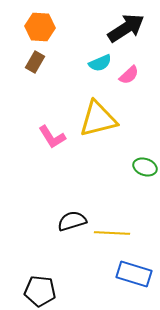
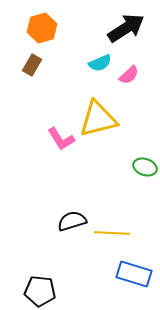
orange hexagon: moved 2 px right, 1 px down; rotated 20 degrees counterclockwise
brown rectangle: moved 3 px left, 3 px down
pink L-shape: moved 9 px right, 2 px down
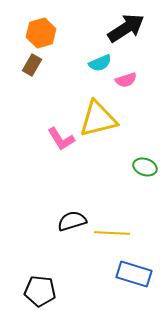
orange hexagon: moved 1 px left, 5 px down
pink semicircle: moved 3 px left, 5 px down; rotated 25 degrees clockwise
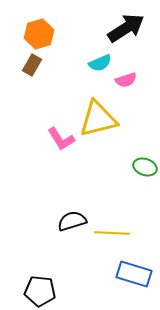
orange hexagon: moved 2 px left, 1 px down
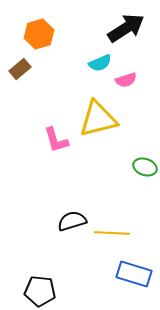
brown rectangle: moved 12 px left, 4 px down; rotated 20 degrees clockwise
pink L-shape: moved 5 px left, 1 px down; rotated 16 degrees clockwise
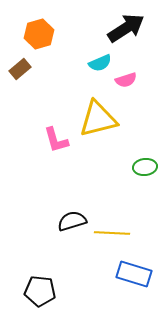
green ellipse: rotated 25 degrees counterclockwise
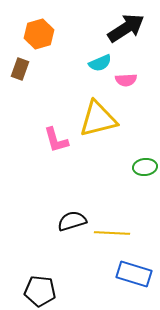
brown rectangle: rotated 30 degrees counterclockwise
pink semicircle: rotated 15 degrees clockwise
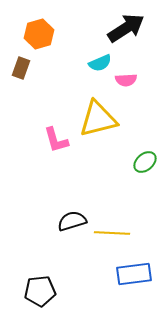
brown rectangle: moved 1 px right, 1 px up
green ellipse: moved 5 px up; rotated 35 degrees counterclockwise
blue rectangle: rotated 24 degrees counterclockwise
black pentagon: rotated 12 degrees counterclockwise
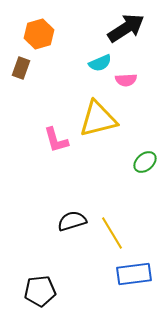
yellow line: rotated 56 degrees clockwise
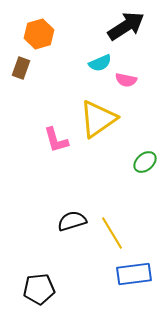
black arrow: moved 2 px up
pink semicircle: rotated 15 degrees clockwise
yellow triangle: rotated 21 degrees counterclockwise
black pentagon: moved 1 px left, 2 px up
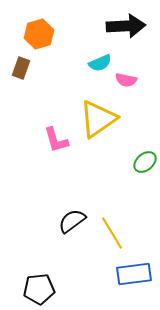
black arrow: rotated 30 degrees clockwise
black semicircle: rotated 20 degrees counterclockwise
